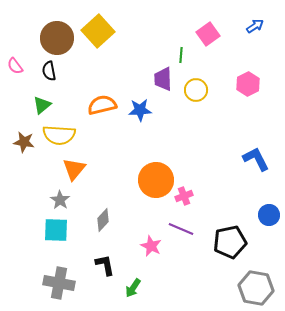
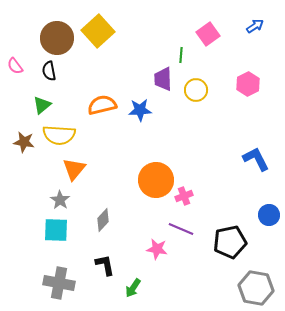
pink star: moved 6 px right, 3 px down; rotated 15 degrees counterclockwise
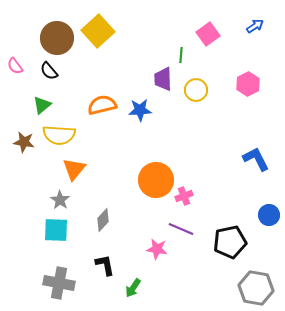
black semicircle: rotated 30 degrees counterclockwise
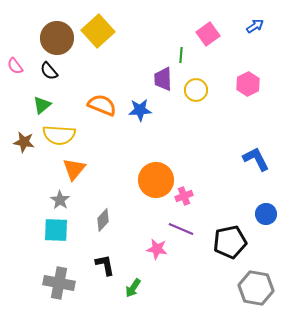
orange semicircle: rotated 36 degrees clockwise
blue circle: moved 3 px left, 1 px up
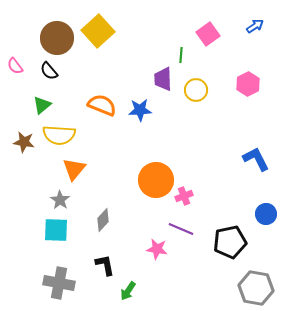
green arrow: moved 5 px left, 3 px down
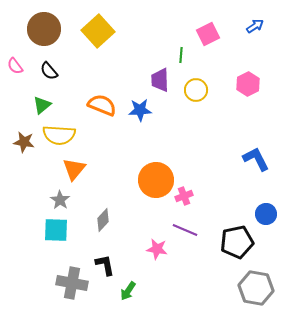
pink square: rotated 10 degrees clockwise
brown circle: moved 13 px left, 9 px up
purple trapezoid: moved 3 px left, 1 px down
purple line: moved 4 px right, 1 px down
black pentagon: moved 7 px right
gray cross: moved 13 px right
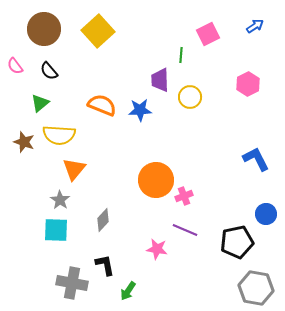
yellow circle: moved 6 px left, 7 px down
green triangle: moved 2 px left, 2 px up
brown star: rotated 10 degrees clockwise
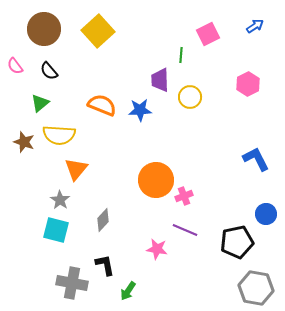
orange triangle: moved 2 px right
cyan square: rotated 12 degrees clockwise
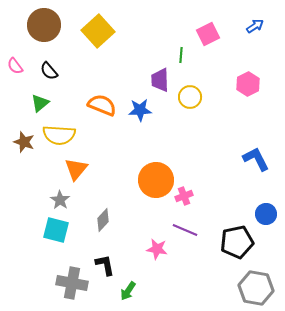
brown circle: moved 4 px up
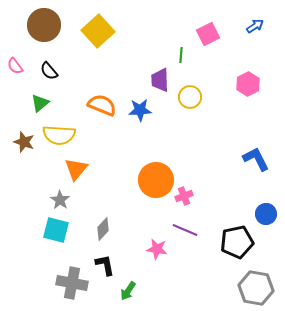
gray diamond: moved 9 px down
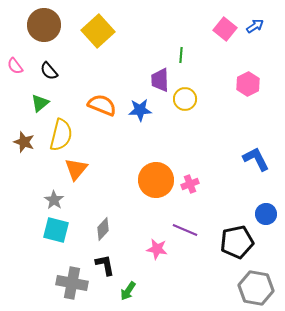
pink square: moved 17 px right, 5 px up; rotated 25 degrees counterclockwise
yellow circle: moved 5 px left, 2 px down
yellow semicircle: moved 2 px right; rotated 80 degrees counterclockwise
pink cross: moved 6 px right, 12 px up
gray star: moved 6 px left
